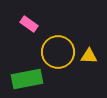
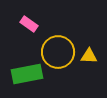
green rectangle: moved 5 px up
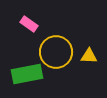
yellow circle: moved 2 px left
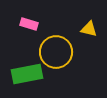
pink rectangle: rotated 18 degrees counterclockwise
yellow triangle: moved 27 px up; rotated 12 degrees clockwise
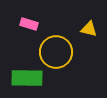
green rectangle: moved 4 px down; rotated 12 degrees clockwise
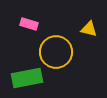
green rectangle: rotated 12 degrees counterclockwise
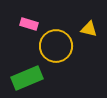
yellow circle: moved 6 px up
green rectangle: rotated 12 degrees counterclockwise
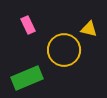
pink rectangle: moved 1 px left, 1 px down; rotated 48 degrees clockwise
yellow circle: moved 8 px right, 4 px down
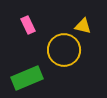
yellow triangle: moved 6 px left, 3 px up
